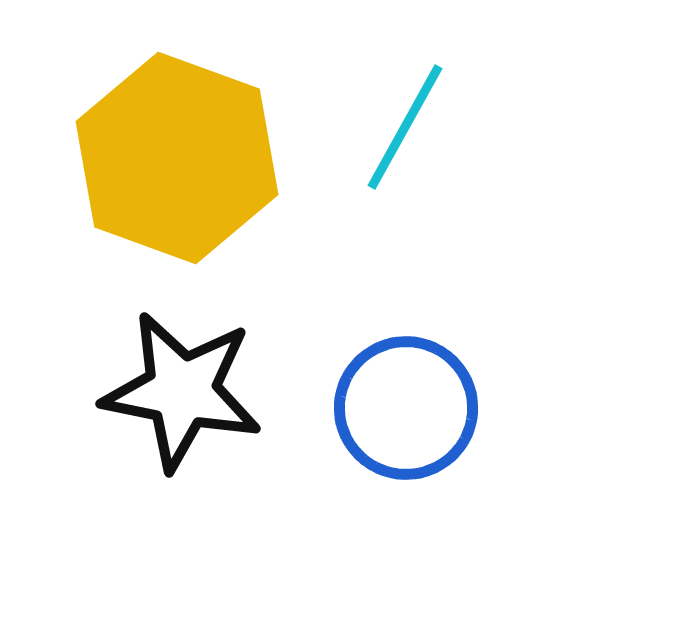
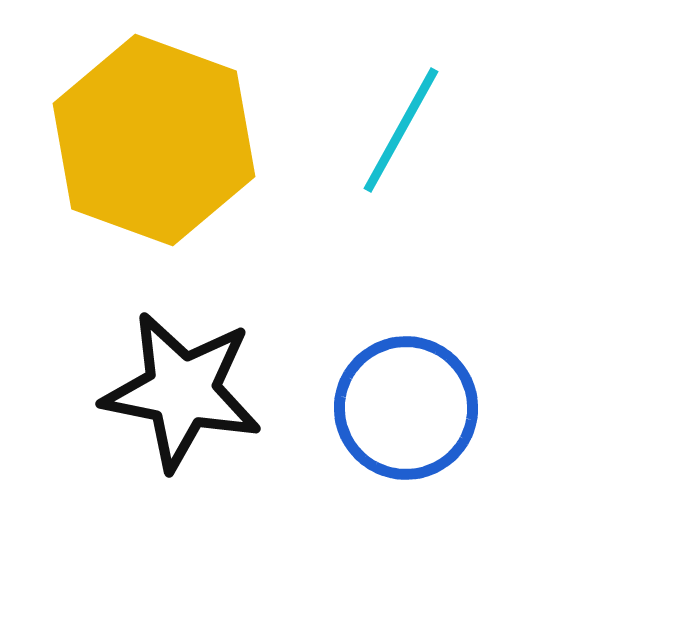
cyan line: moved 4 px left, 3 px down
yellow hexagon: moved 23 px left, 18 px up
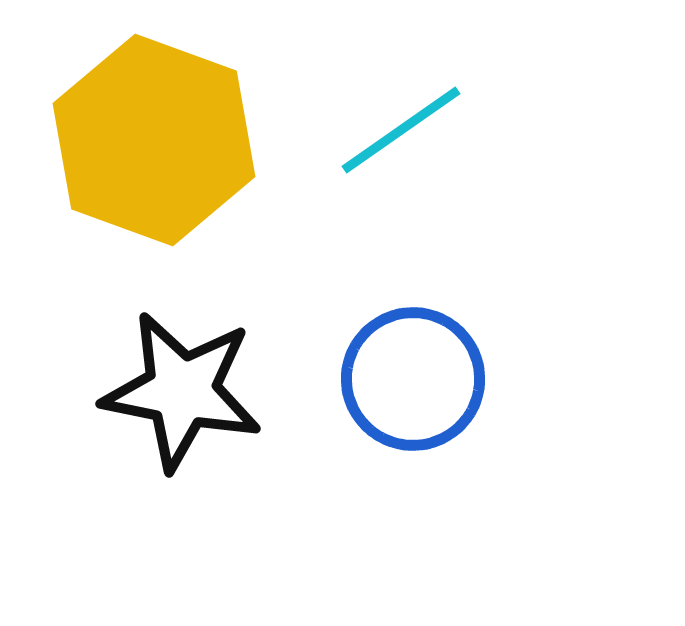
cyan line: rotated 26 degrees clockwise
blue circle: moved 7 px right, 29 px up
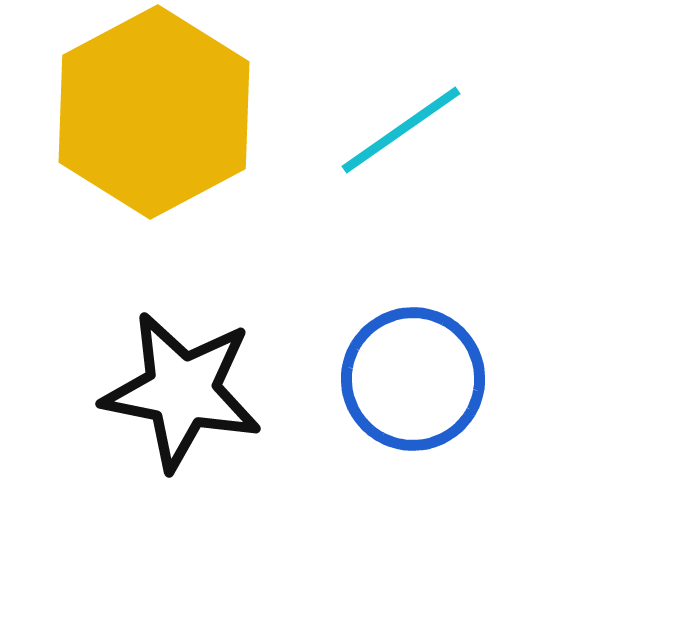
yellow hexagon: moved 28 px up; rotated 12 degrees clockwise
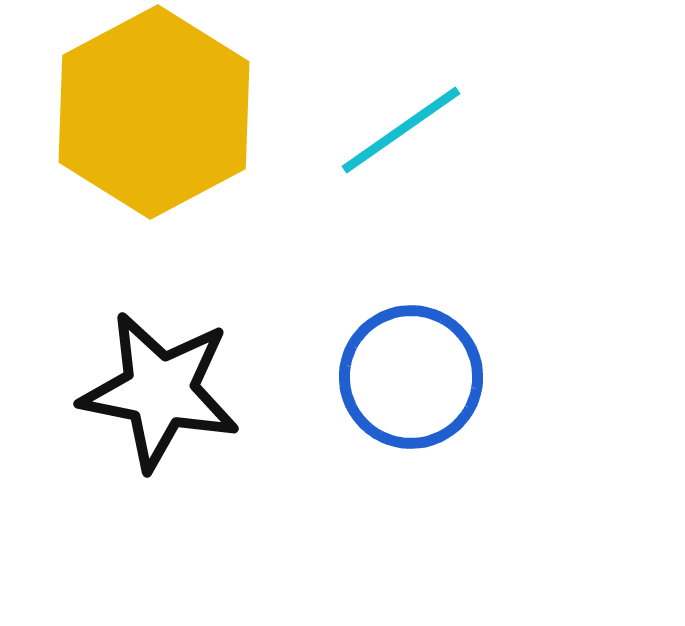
blue circle: moved 2 px left, 2 px up
black star: moved 22 px left
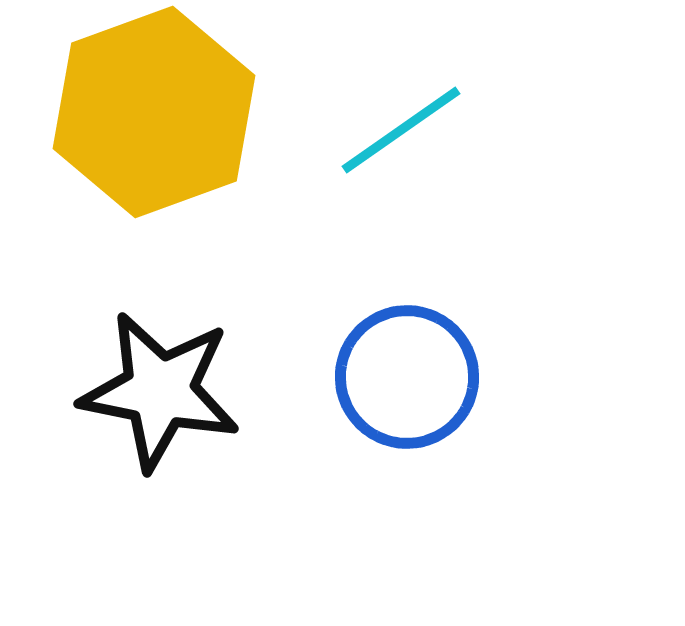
yellow hexagon: rotated 8 degrees clockwise
blue circle: moved 4 px left
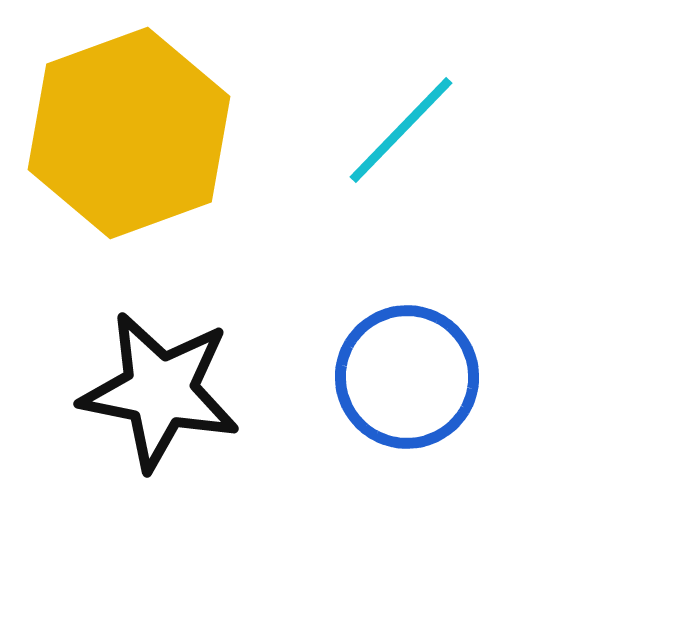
yellow hexagon: moved 25 px left, 21 px down
cyan line: rotated 11 degrees counterclockwise
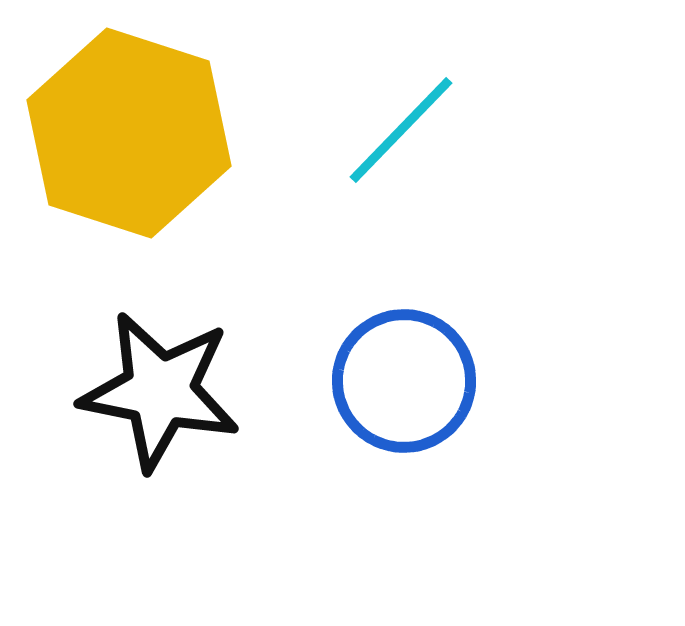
yellow hexagon: rotated 22 degrees counterclockwise
blue circle: moved 3 px left, 4 px down
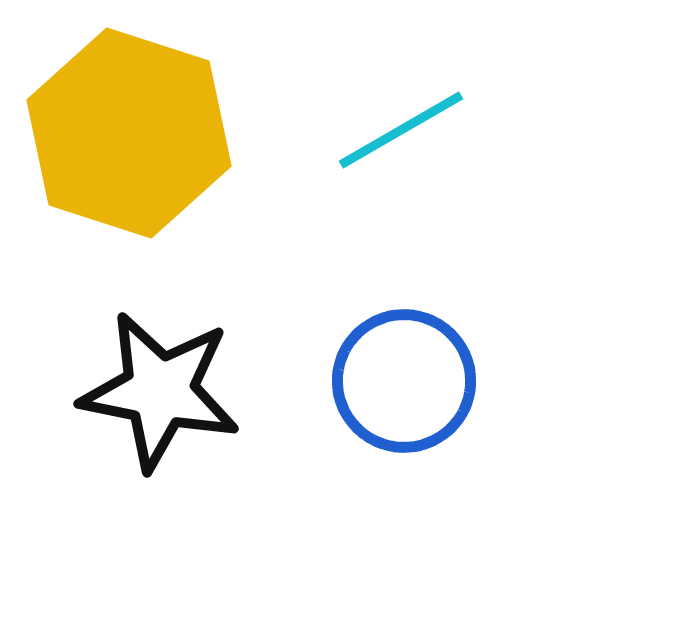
cyan line: rotated 16 degrees clockwise
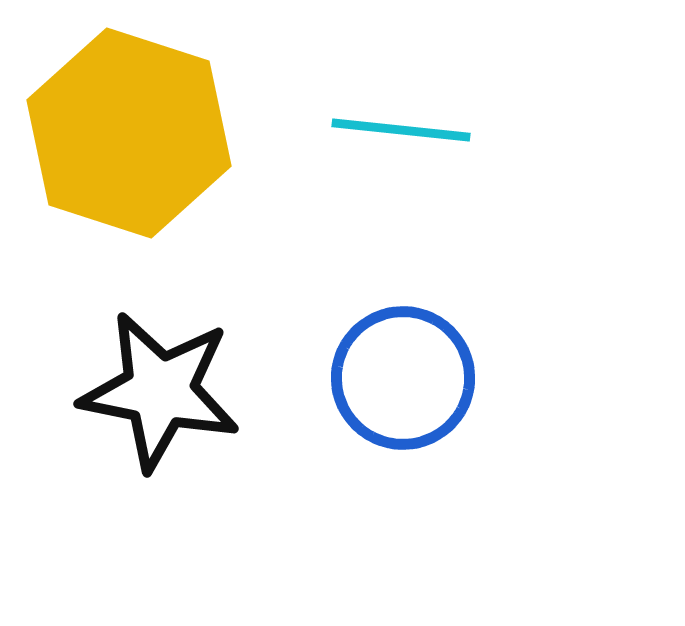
cyan line: rotated 36 degrees clockwise
blue circle: moved 1 px left, 3 px up
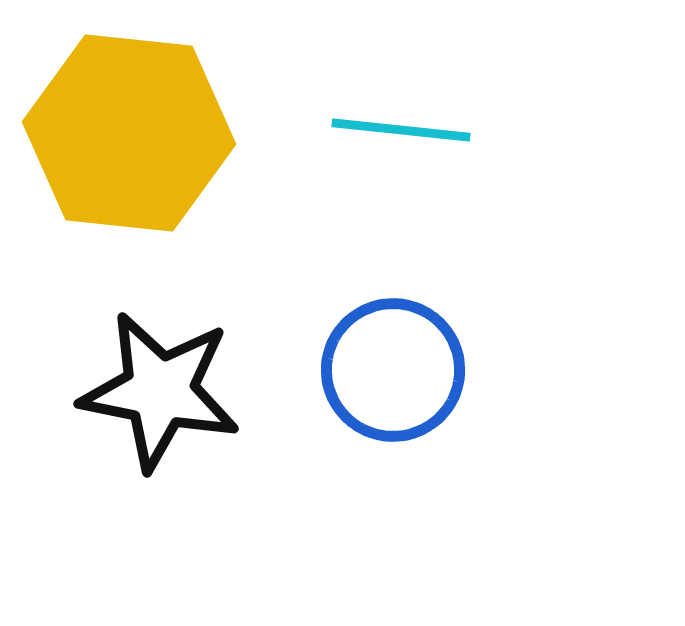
yellow hexagon: rotated 12 degrees counterclockwise
blue circle: moved 10 px left, 8 px up
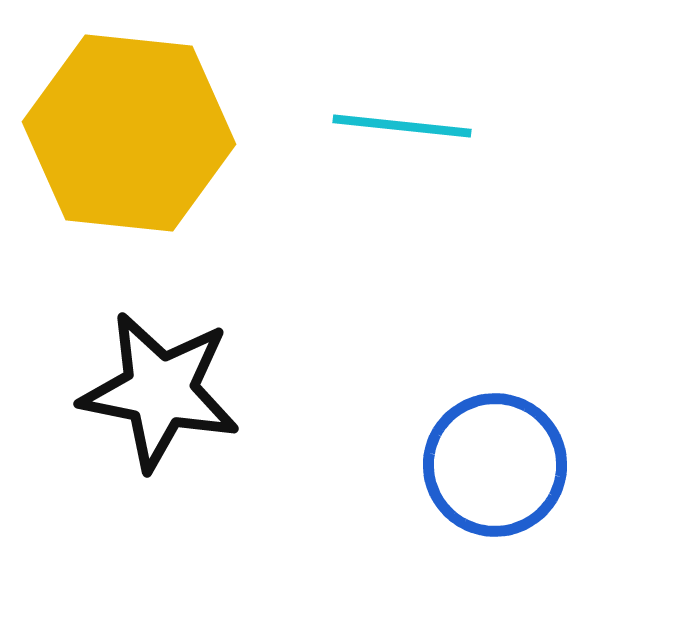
cyan line: moved 1 px right, 4 px up
blue circle: moved 102 px right, 95 px down
